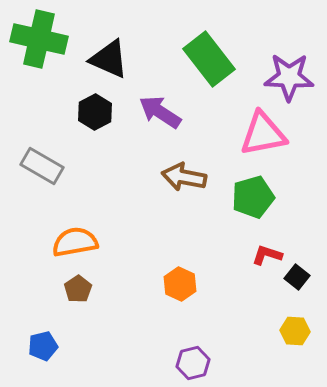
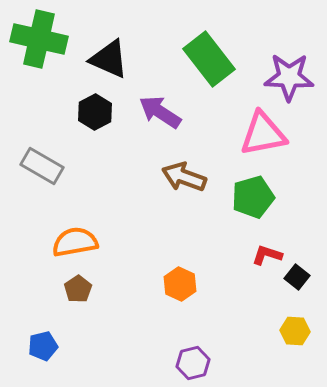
brown arrow: rotated 9 degrees clockwise
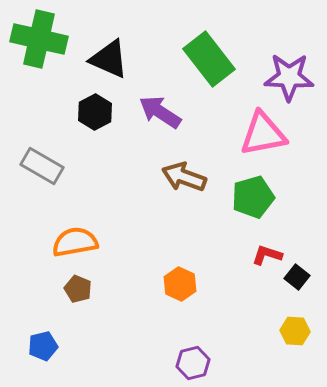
brown pentagon: rotated 16 degrees counterclockwise
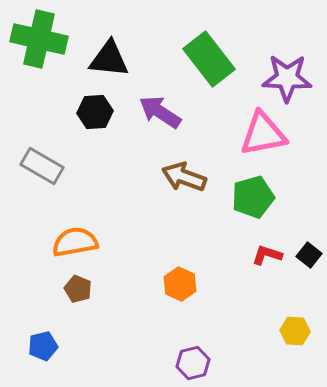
black triangle: rotated 18 degrees counterclockwise
purple star: moved 2 px left, 1 px down
black hexagon: rotated 24 degrees clockwise
black square: moved 12 px right, 22 px up
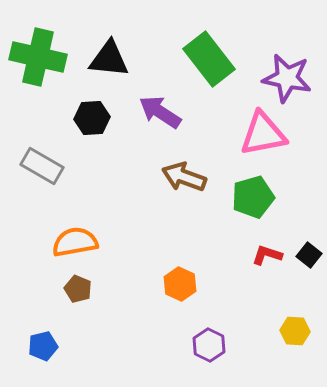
green cross: moved 1 px left, 18 px down
purple star: rotated 9 degrees clockwise
black hexagon: moved 3 px left, 6 px down
purple hexagon: moved 16 px right, 18 px up; rotated 20 degrees counterclockwise
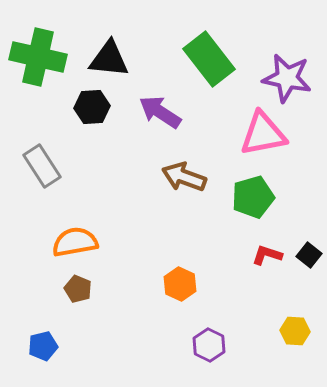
black hexagon: moved 11 px up
gray rectangle: rotated 27 degrees clockwise
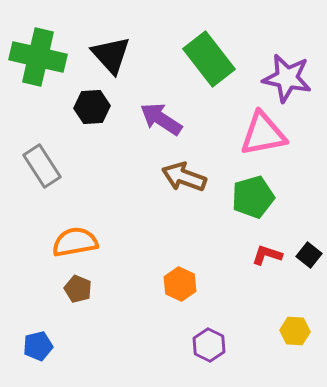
black triangle: moved 2 px right, 4 px up; rotated 42 degrees clockwise
purple arrow: moved 1 px right, 7 px down
blue pentagon: moved 5 px left
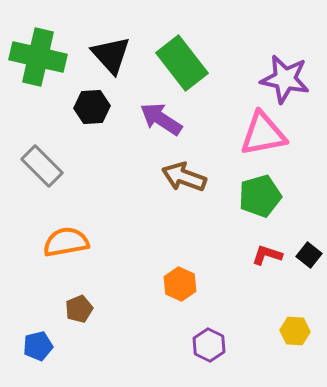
green rectangle: moved 27 px left, 4 px down
purple star: moved 2 px left, 1 px down
gray rectangle: rotated 12 degrees counterclockwise
green pentagon: moved 7 px right, 1 px up
orange semicircle: moved 9 px left
brown pentagon: moved 1 px right, 20 px down; rotated 28 degrees clockwise
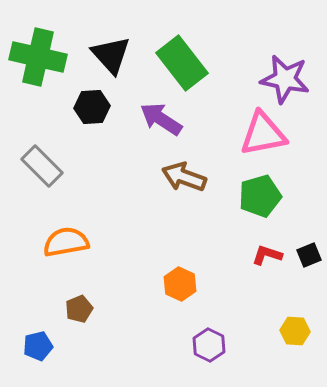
black square: rotated 30 degrees clockwise
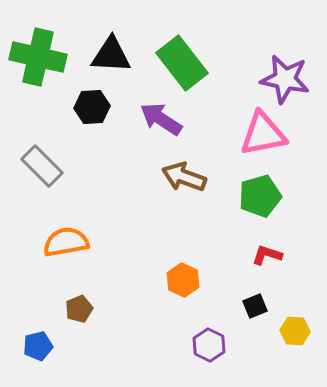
black triangle: rotated 45 degrees counterclockwise
black square: moved 54 px left, 51 px down
orange hexagon: moved 3 px right, 4 px up
